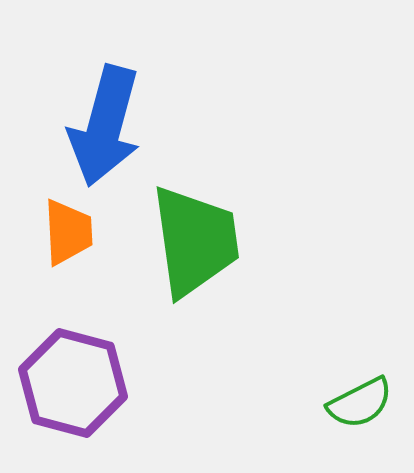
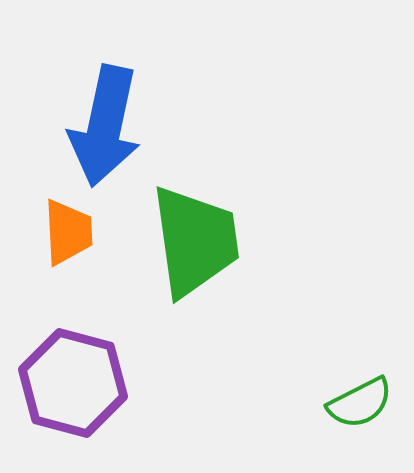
blue arrow: rotated 3 degrees counterclockwise
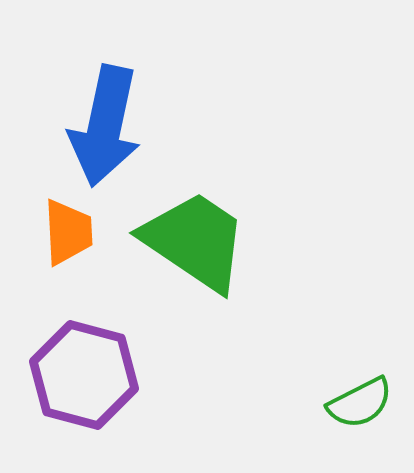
green trapezoid: rotated 48 degrees counterclockwise
purple hexagon: moved 11 px right, 8 px up
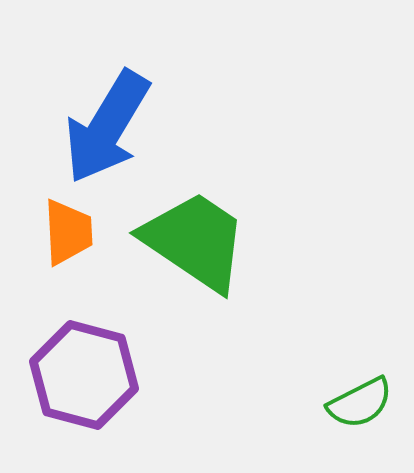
blue arrow: moved 2 px right, 1 px down; rotated 19 degrees clockwise
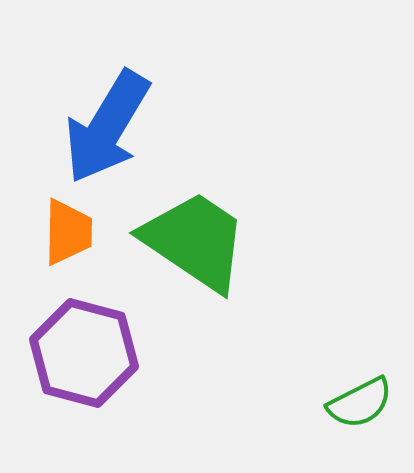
orange trapezoid: rotated 4 degrees clockwise
purple hexagon: moved 22 px up
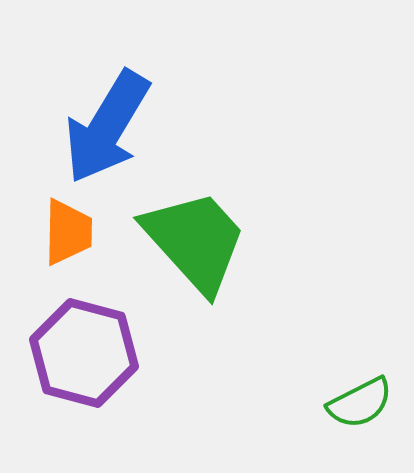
green trapezoid: rotated 14 degrees clockwise
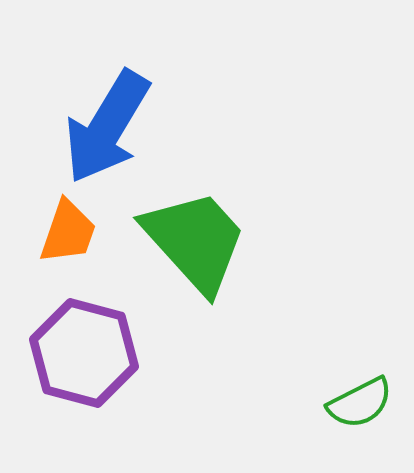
orange trapezoid: rotated 18 degrees clockwise
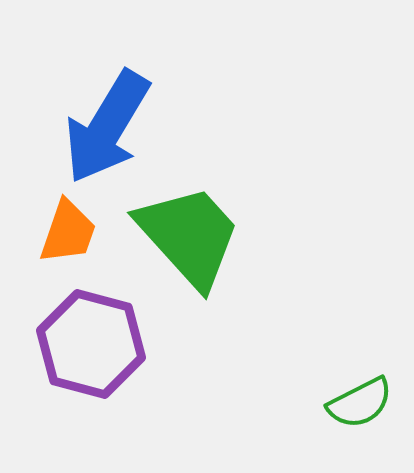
green trapezoid: moved 6 px left, 5 px up
purple hexagon: moved 7 px right, 9 px up
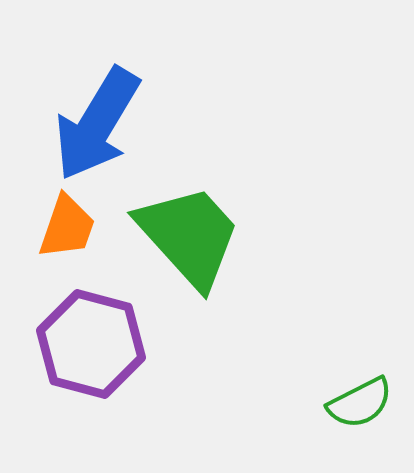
blue arrow: moved 10 px left, 3 px up
orange trapezoid: moved 1 px left, 5 px up
